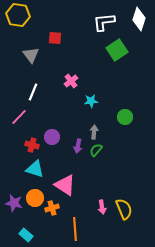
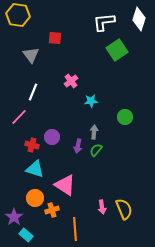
purple star: moved 14 px down; rotated 24 degrees clockwise
orange cross: moved 2 px down
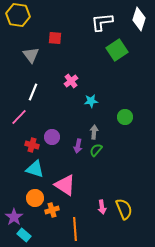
white L-shape: moved 2 px left
cyan rectangle: moved 2 px left
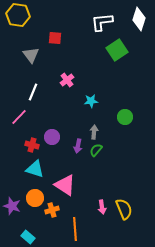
pink cross: moved 4 px left, 1 px up
purple star: moved 2 px left, 11 px up; rotated 18 degrees counterclockwise
cyan rectangle: moved 4 px right, 2 px down
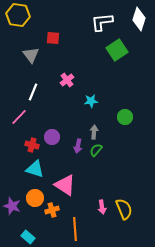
red square: moved 2 px left
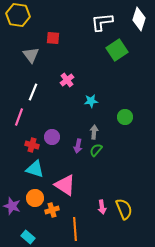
pink line: rotated 24 degrees counterclockwise
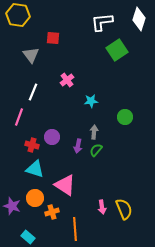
orange cross: moved 2 px down
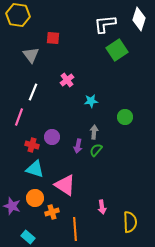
white L-shape: moved 3 px right, 2 px down
yellow semicircle: moved 6 px right, 13 px down; rotated 20 degrees clockwise
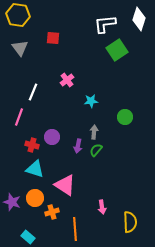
gray triangle: moved 11 px left, 7 px up
purple star: moved 4 px up
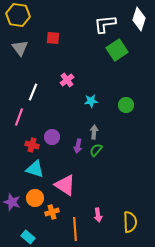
green circle: moved 1 px right, 12 px up
pink arrow: moved 4 px left, 8 px down
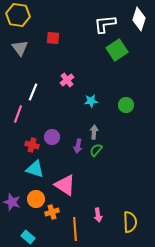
pink line: moved 1 px left, 3 px up
orange circle: moved 1 px right, 1 px down
